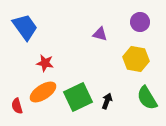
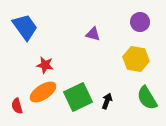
purple triangle: moved 7 px left
red star: moved 2 px down
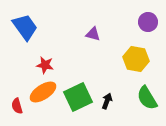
purple circle: moved 8 px right
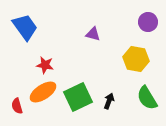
black arrow: moved 2 px right
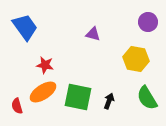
green square: rotated 36 degrees clockwise
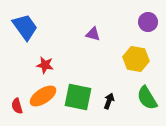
orange ellipse: moved 4 px down
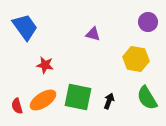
orange ellipse: moved 4 px down
